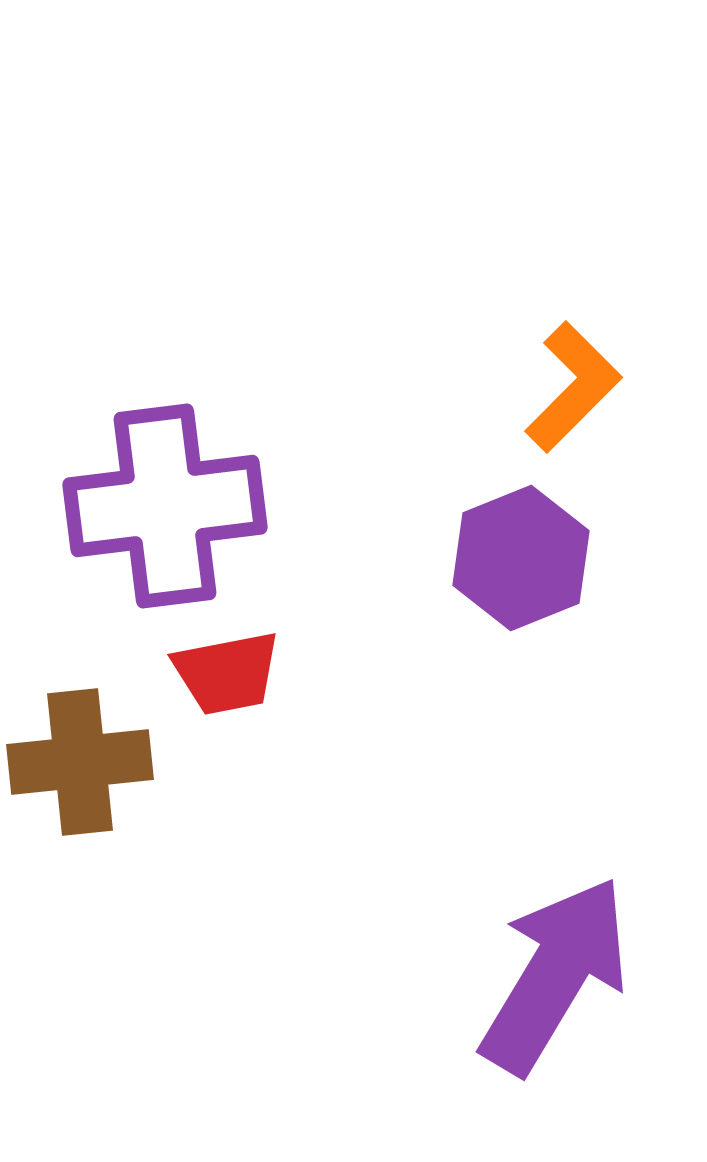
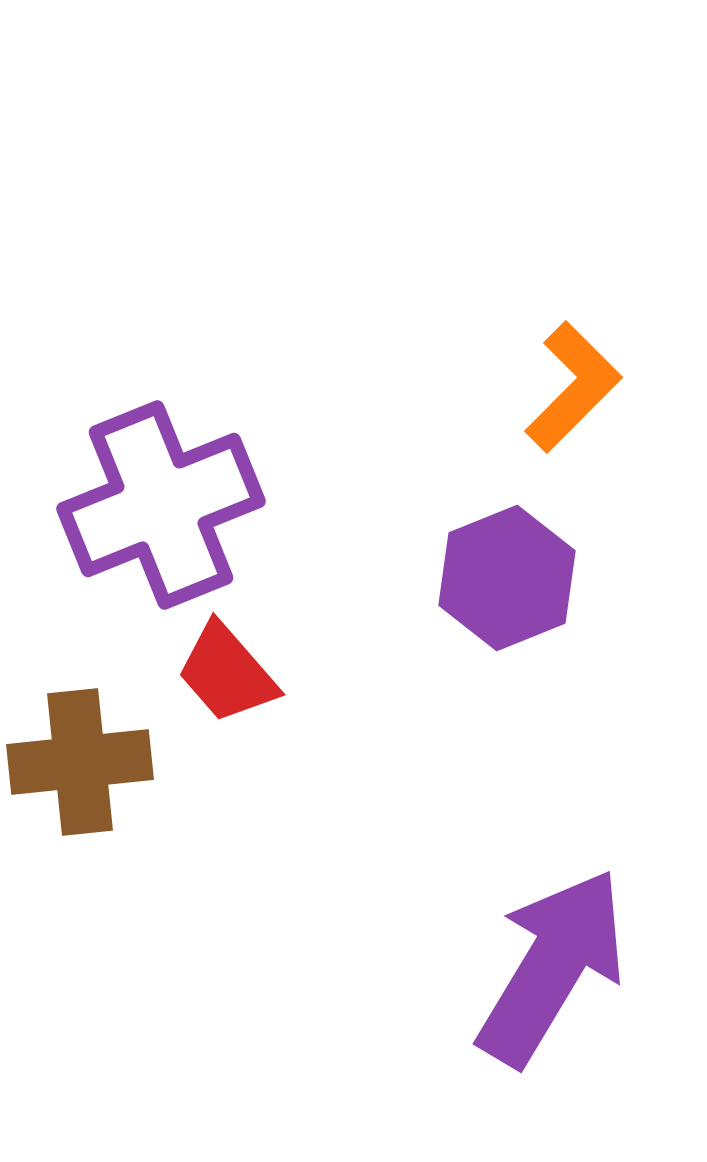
purple cross: moved 4 px left, 1 px up; rotated 15 degrees counterclockwise
purple hexagon: moved 14 px left, 20 px down
red trapezoid: rotated 60 degrees clockwise
purple arrow: moved 3 px left, 8 px up
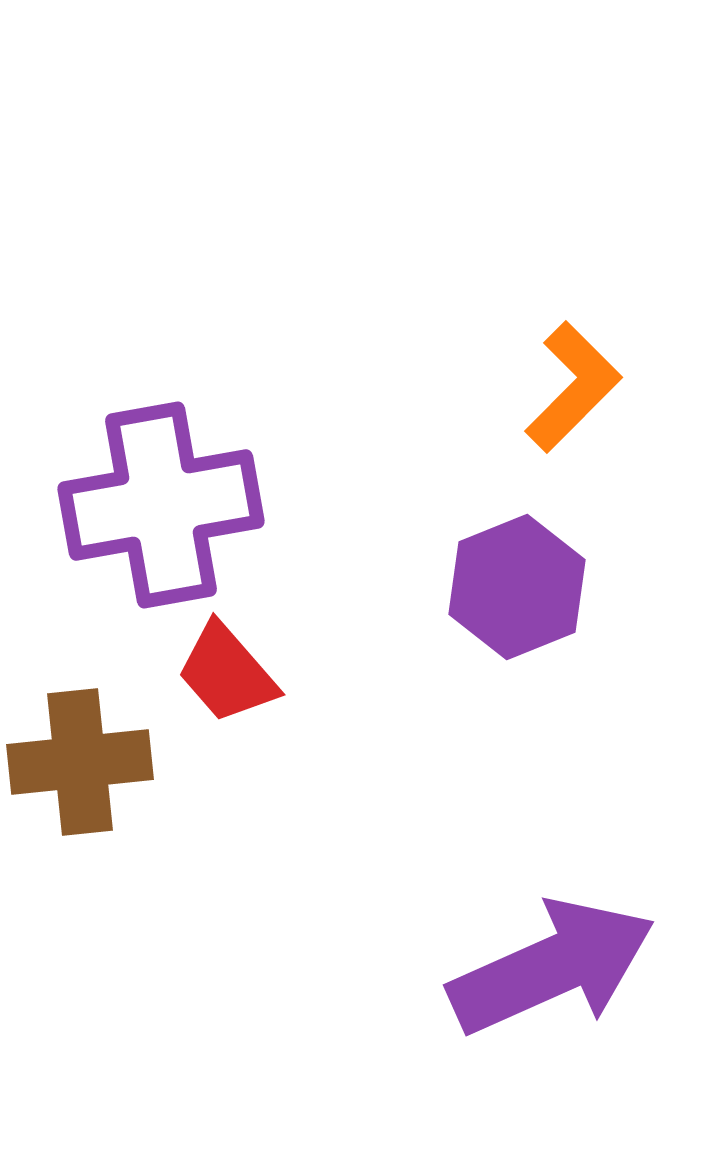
purple cross: rotated 12 degrees clockwise
purple hexagon: moved 10 px right, 9 px down
purple arrow: rotated 35 degrees clockwise
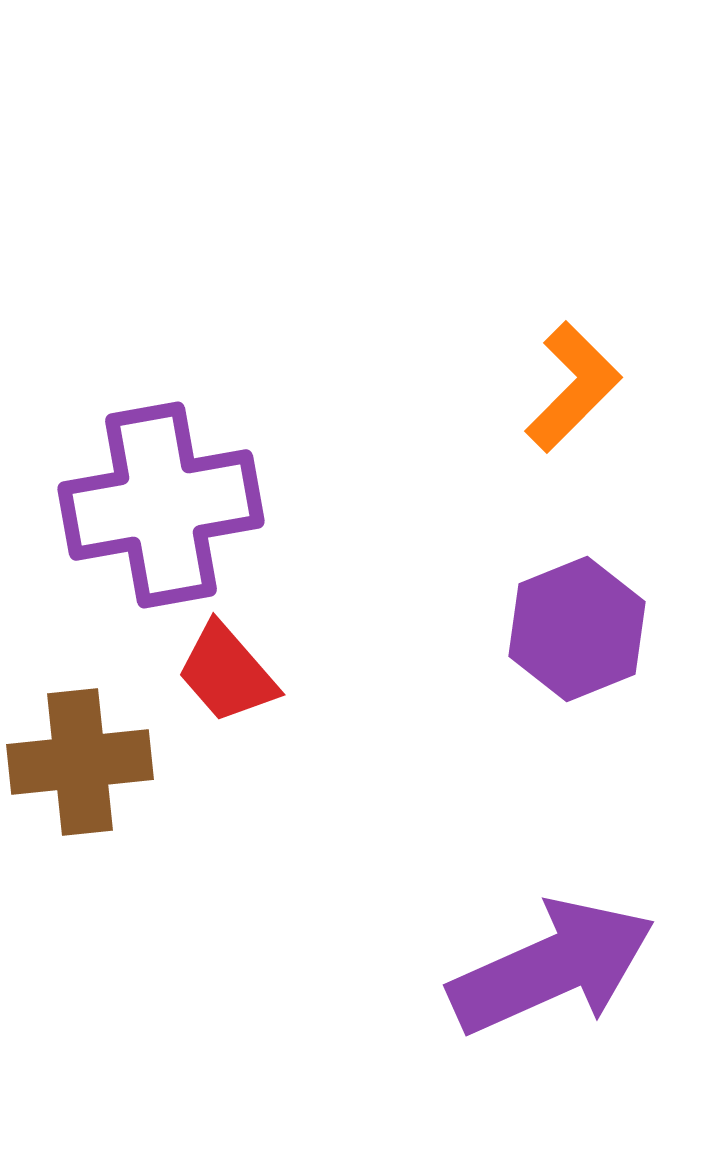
purple hexagon: moved 60 px right, 42 px down
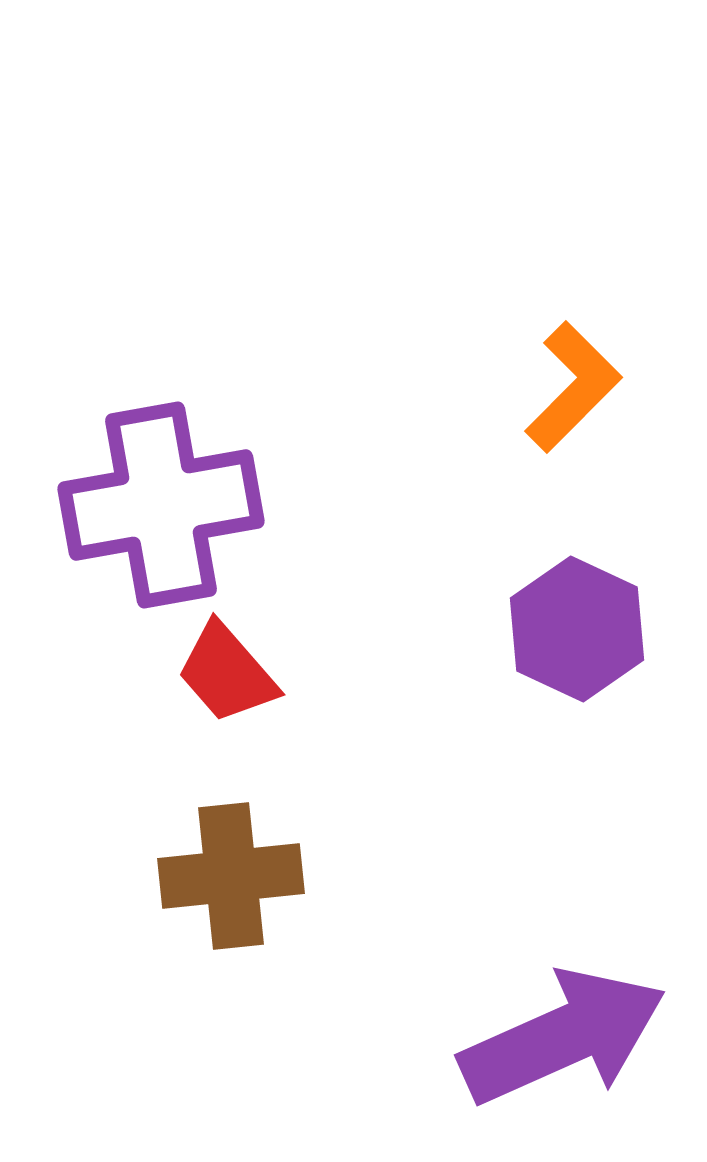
purple hexagon: rotated 13 degrees counterclockwise
brown cross: moved 151 px right, 114 px down
purple arrow: moved 11 px right, 70 px down
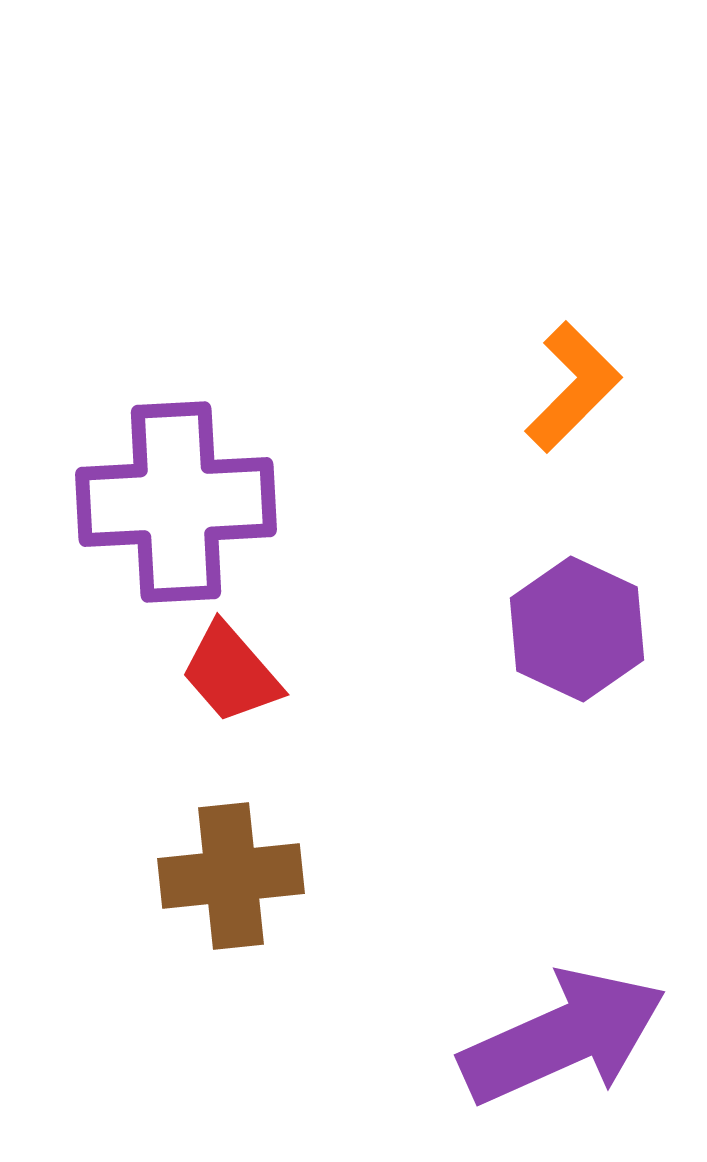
purple cross: moved 15 px right, 3 px up; rotated 7 degrees clockwise
red trapezoid: moved 4 px right
